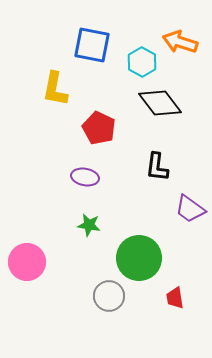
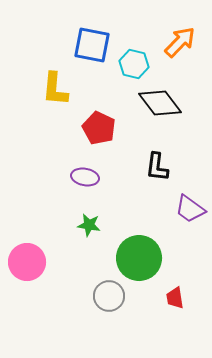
orange arrow: rotated 116 degrees clockwise
cyan hexagon: moved 8 px left, 2 px down; rotated 16 degrees counterclockwise
yellow L-shape: rotated 6 degrees counterclockwise
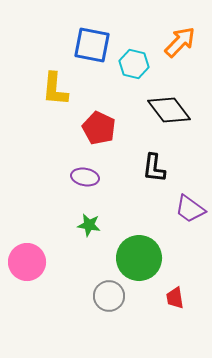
black diamond: moved 9 px right, 7 px down
black L-shape: moved 3 px left, 1 px down
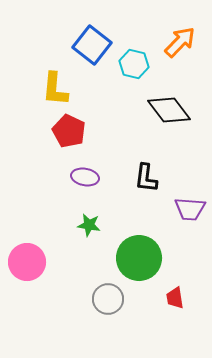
blue square: rotated 27 degrees clockwise
red pentagon: moved 30 px left, 3 px down
black L-shape: moved 8 px left, 10 px down
purple trapezoid: rotated 32 degrees counterclockwise
gray circle: moved 1 px left, 3 px down
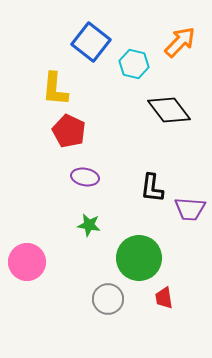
blue square: moved 1 px left, 3 px up
black L-shape: moved 6 px right, 10 px down
red trapezoid: moved 11 px left
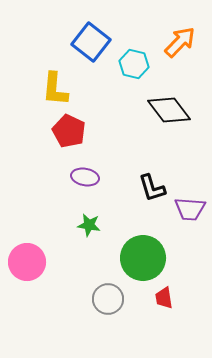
black L-shape: rotated 24 degrees counterclockwise
green circle: moved 4 px right
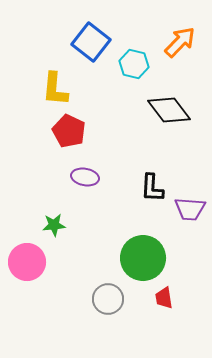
black L-shape: rotated 20 degrees clockwise
green star: moved 35 px left; rotated 15 degrees counterclockwise
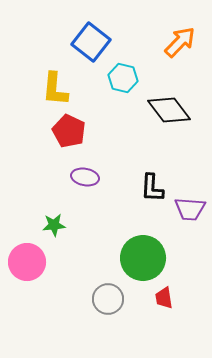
cyan hexagon: moved 11 px left, 14 px down
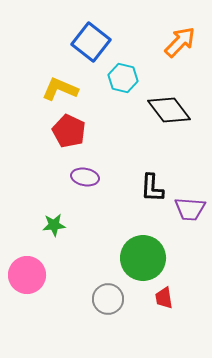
yellow L-shape: moved 5 px right; rotated 108 degrees clockwise
pink circle: moved 13 px down
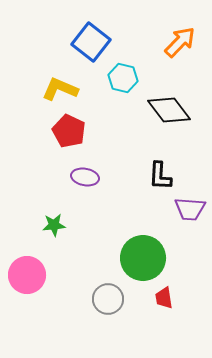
black L-shape: moved 8 px right, 12 px up
